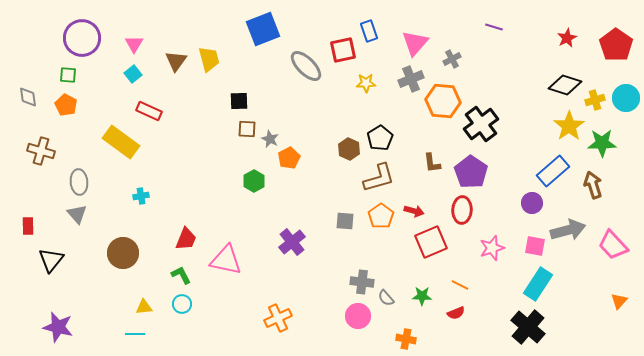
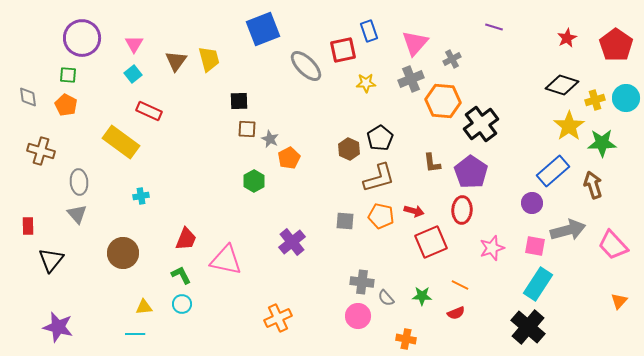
black diamond at (565, 85): moved 3 px left
orange pentagon at (381, 216): rotated 25 degrees counterclockwise
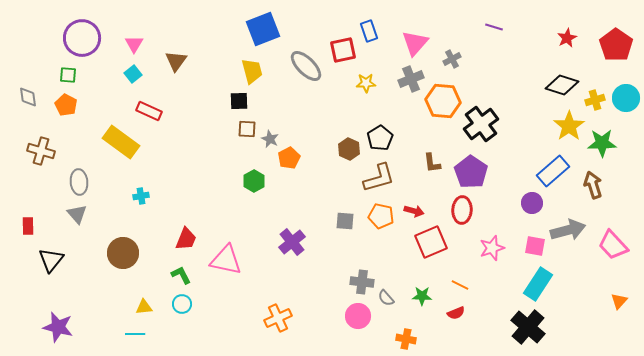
yellow trapezoid at (209, 59): moved 43 px right, 12 px down
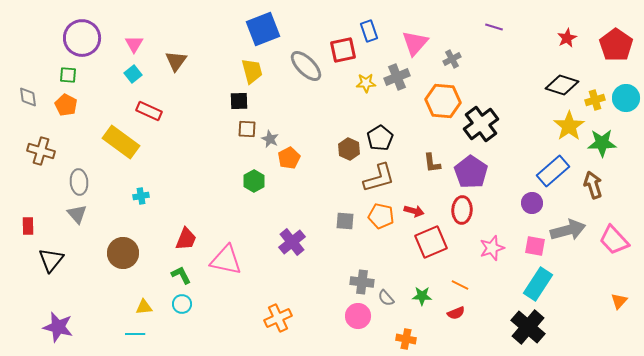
gray cross at (411, 79): moved 14 px left, 2 px up
pink trapezoid at (613, 245): moved 1 px right, 5 px up
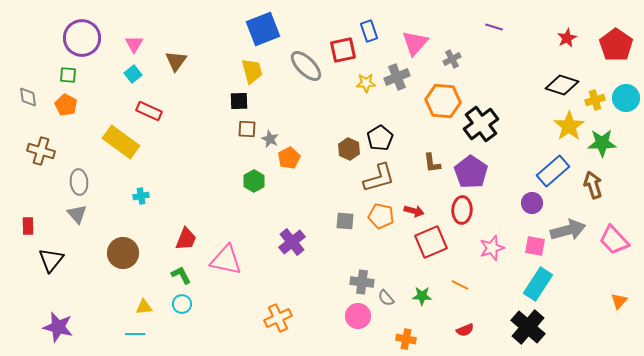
red semicircle at (456, 313): moved 9 px right, 17 px down
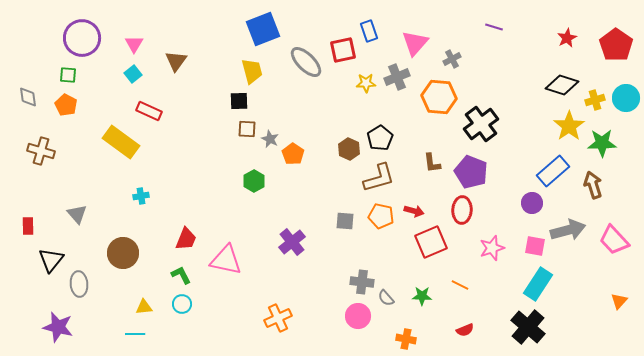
gray ellipse at (306, 66): moved 4 px up
orange hexagon at (443, 101): moved 4 px left, 4 px up
orange pentagon at (289, 158): moved 4 px right, 4 px up; rotated 10 degrees counterclockwise
purple pentagon at (471, 172): rotated 12 degrees counterclockwise
gray ellipse at (79, 182): moved 102 px down
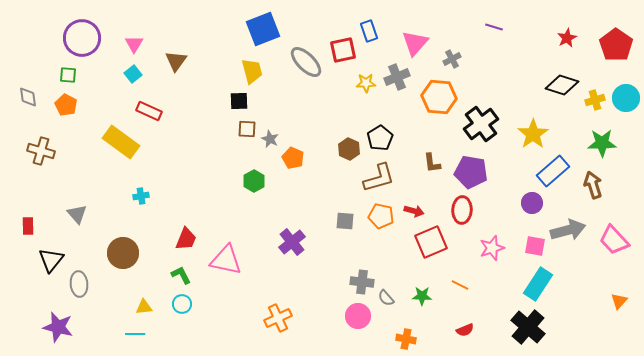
yellow star at (569, 126): moved 36 px left, 8 px down
orange pentagon at (293, 154): moved 4 px down; rotated 10 degrees counterclockwise
purple pentagon at (471, 172): rotated 12 degrees counterclockwise
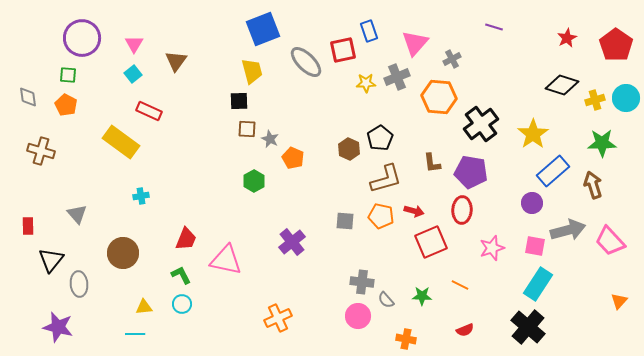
brown L-shape at (379, 178): moved 7 px right, 1 px down
pink trapezoid at (614, 240): moved 4 px left, 1 px down
gray semicircle at (386, 298): moved 2 px down
